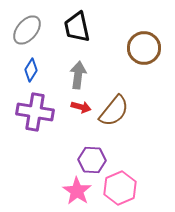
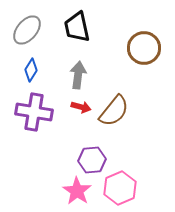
purple cross: moved 1 px left
purple hexagon: rotated 8 degrees counterclockwise
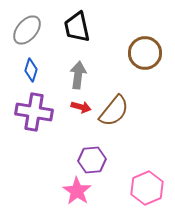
brown circle: moved 1 px right, 5 px down
blue diamond: rotated 15 degrees counterclockwise
pink hexagon: moved 27 px right
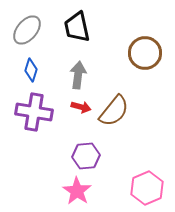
purple hexagon: moved 6 px left, 4 px up
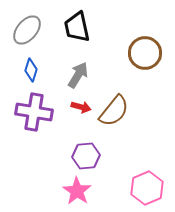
gray arrow: rotated 24 degrees clockwise
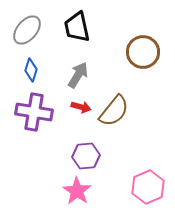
brown circle: moved 2 px left, 1 px up
pink hexagon: moved 1 px right, 1 px up
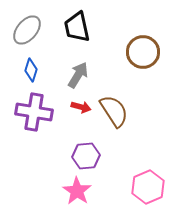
brown semicircle: rotated 72 degrees counterclockwise
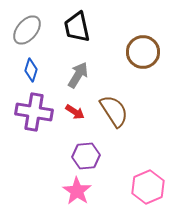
red arrow: moved 6 px left, 5 px down; rotated 18 degrees clockwise
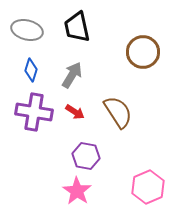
gray ellipse: rotated 64 degrees clockwise
gray arrow: moved 6 px left
brown semicircle: moved 4 px right, 1 px down
purple hexagon: rotated 16 degrees clockwise
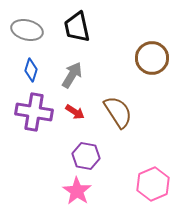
brown circle: moved 9 px right, 6 px down
pink hexagon: moved 5 px right, 3 px up
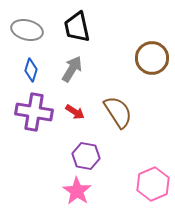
gray arrow: moved 6 px up
